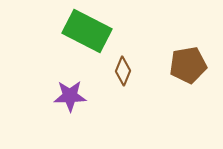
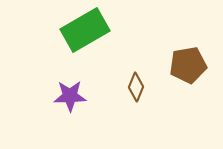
green rectangle: moved 2 px left, 1 px up; rotated 57 degrees counterclockwise
brown diamond: moved 13 px right, 16 px down
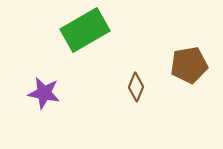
brown pentagon: moved 1 px right
purple star: moved 26 px left, 3 px up; rotated 12 degrees clockwise
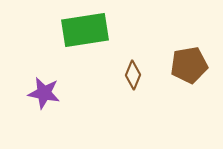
green rectangle: rotated 21 degrees clockwise
brown diamond: moved 3 px left, 12 px up
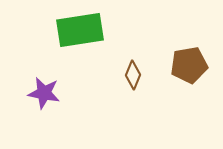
green rectangle: moved 5 px left
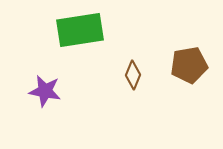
purple star: moved 1 px right, 2 px up
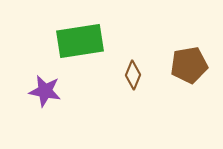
green rectangle: moved 11 px down
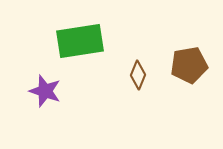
brown diamond: moved 5 px right
purple star: rotated 8 degrees clockwise
